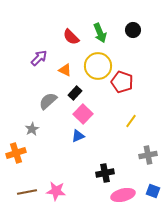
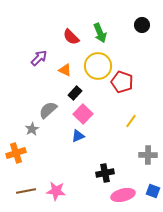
black circle: moved 9 px right, 5 px up
gray semicircle: moved 9 px down
gray cross: rotated 12 degrees clockwise
brown line: moved 1 px left, 1 px up
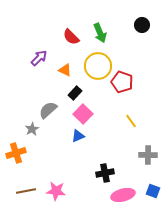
yellow line: rotated 72 degrees counterclockwise
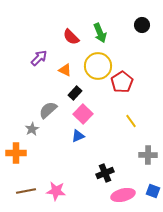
red pentagon: rotated 20 degrees clockwise
orange cross: rotated 18 degrees clockwise
black cross: rotated 12 degrees counterclockwise
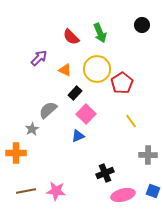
yellow circle: moved 1 px left, 3 px down
red pentagon: moved 1 px down
pink square: moved 3 px right
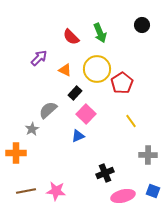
pink ellipse: moved 1 px down
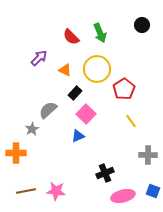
red pentagon: moved 2 px right, 6 px down
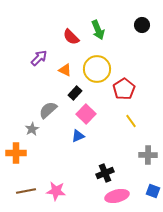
green arrow: moved 2 px left, 3 px up
pink ellipse: moved 6 px left
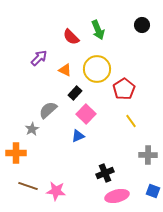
brown line: moved 2 px right, 5 px up; rotated 30 degrees clockwise
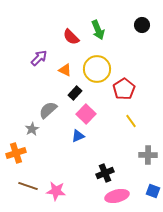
orange cross: rotated 18 degrees counterclockwise
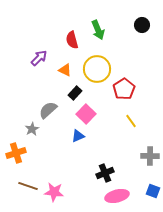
red semicircle: moved 1 px right, 3 px down; rotated 30 degrees clockwise
gray cross: moved 2 px right, 1 px down
pink star: moved 2 px left, 1 px down
